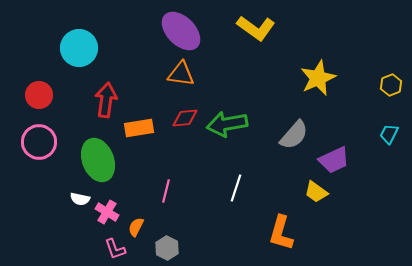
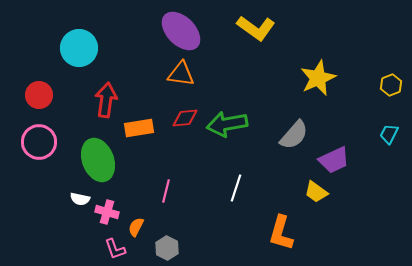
pink cross: rotated 15 degrees counterclockwise
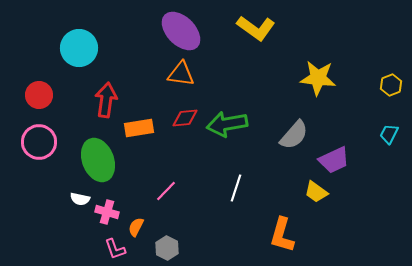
yellow star: rotated 30 degrees clockwise
pink line: rotated 30 degrees clockwise
orange L-shape: moved 1 px right, 2 px down
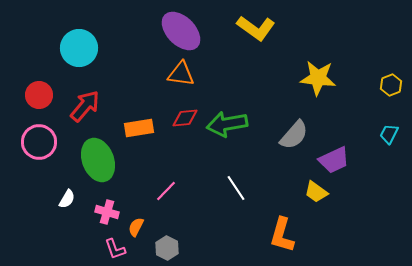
red arrow: moved 21 px left, 6 px down; rotated 32 degrees clockwise
white line: rotated 52 degrees counterclockwise
white semicircle: moved 13 px left; rotated 72 degrees counterclockwise
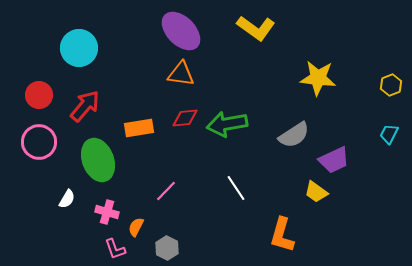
gray semicircle: rotated 16 degrees clockwise
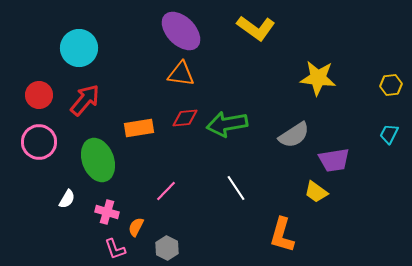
yellow hexagon: rotated 15 degrees clockwise
red arrow: moved 6 px up
purple trapezoid: rotated 16 degrees clockwise
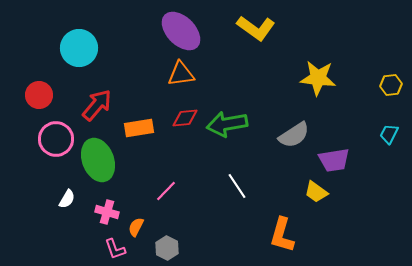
orange triangle: rotated 16 degrees counterclockwise
red arrow: moved 12 px right, 5 px down
pink circle: moved 17 px right, 3 px up
white line: moved 1 px right, 2 px up
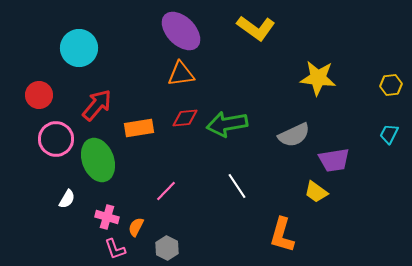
gray semicircle: rotated 8 degrees clockwise
pink cross: moved 5 px down
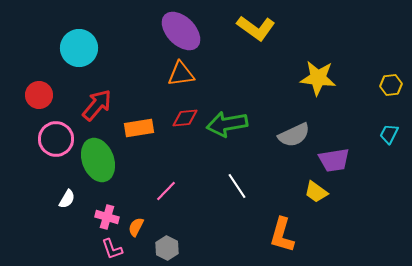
pink L-shape: moved 3 px left
